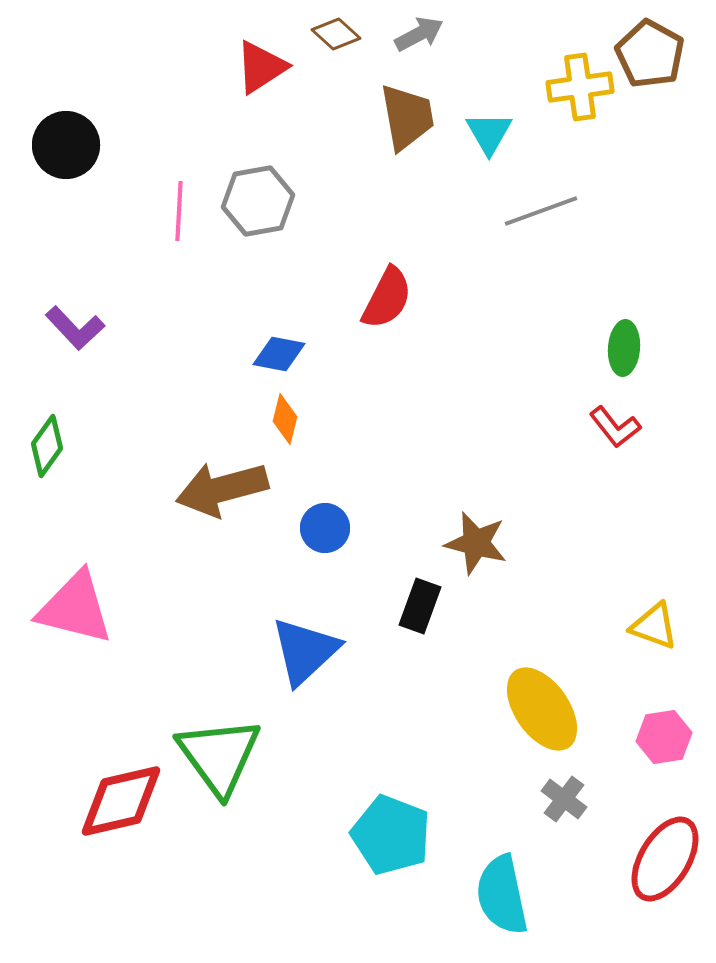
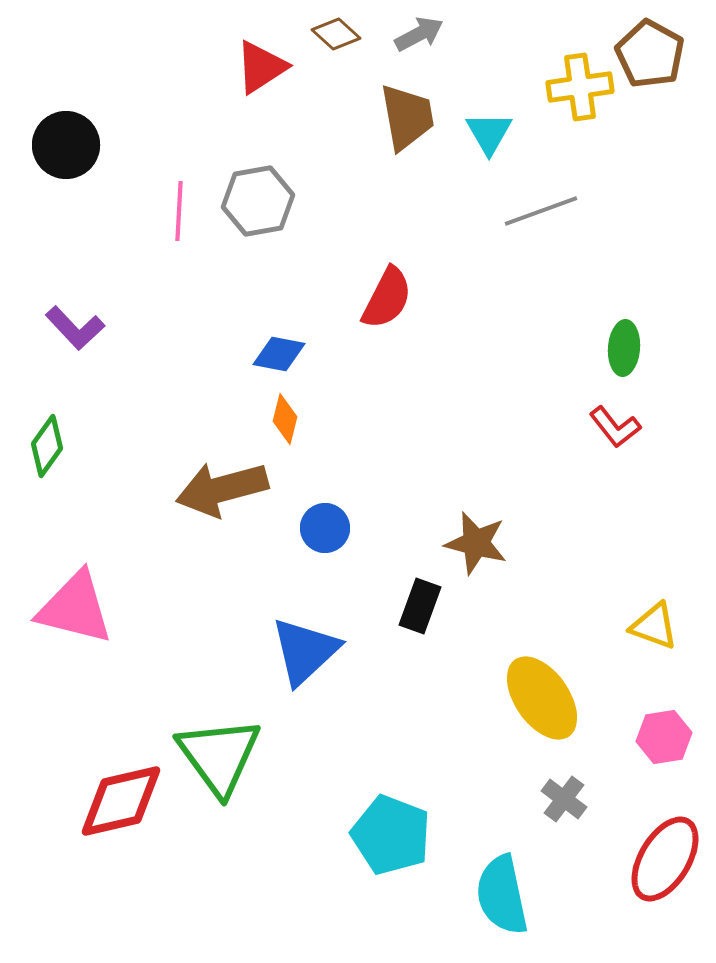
yellow ellipse: moved 11 px up
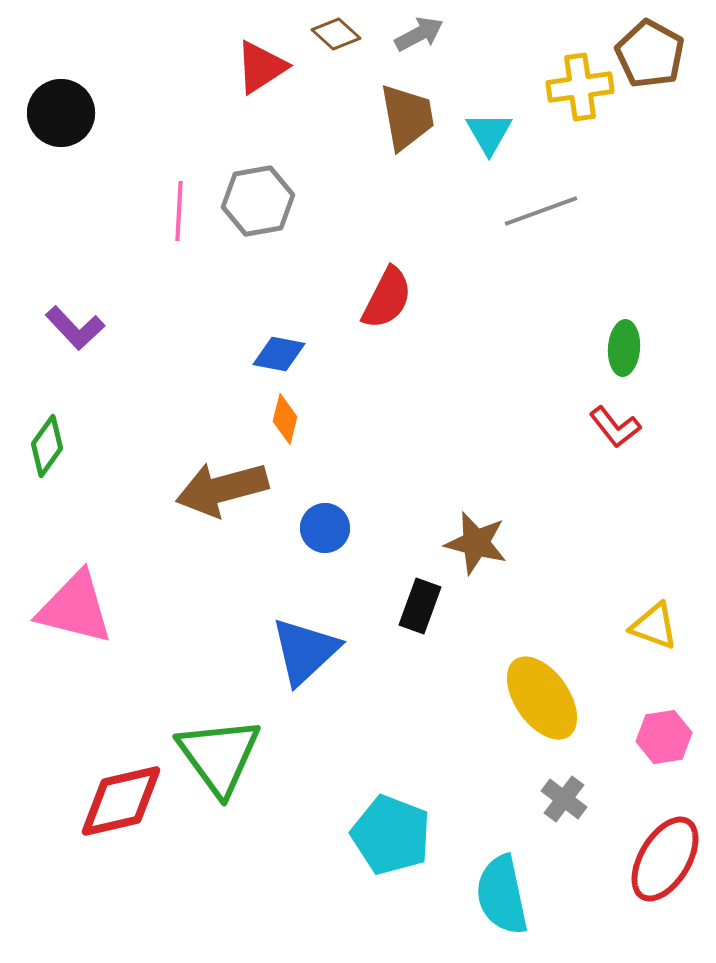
black circle: moved 5 px left, 32 px up
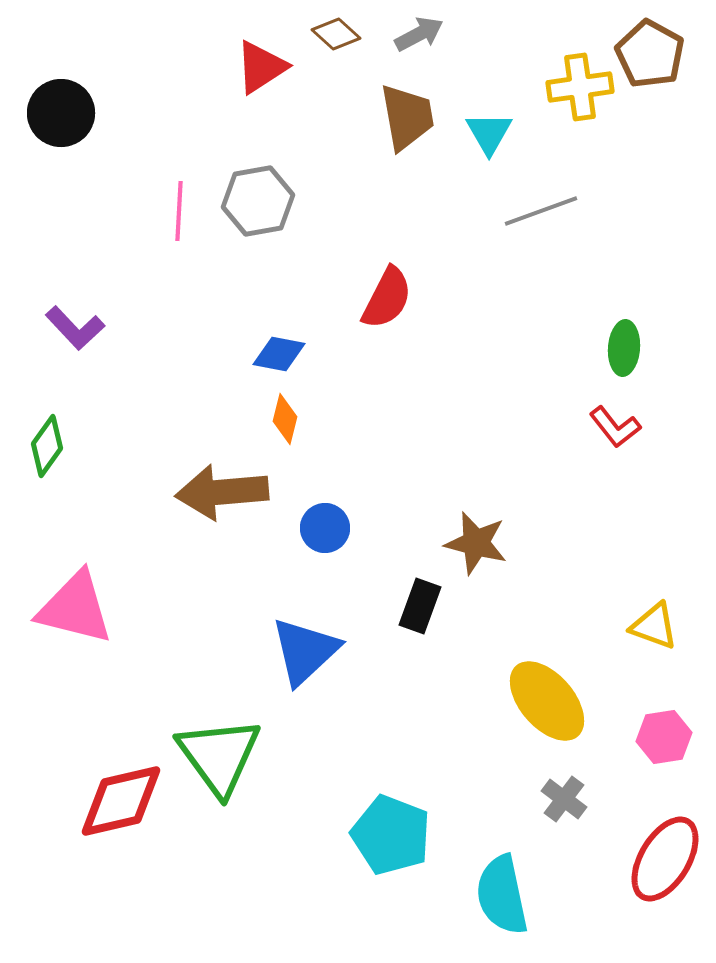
brown arrow: moved 3 px down; rotated 10 degrees clockwise
yellow ellipse: moved 5 px right, 3 px down; rotated 6 degrees counterclockwise
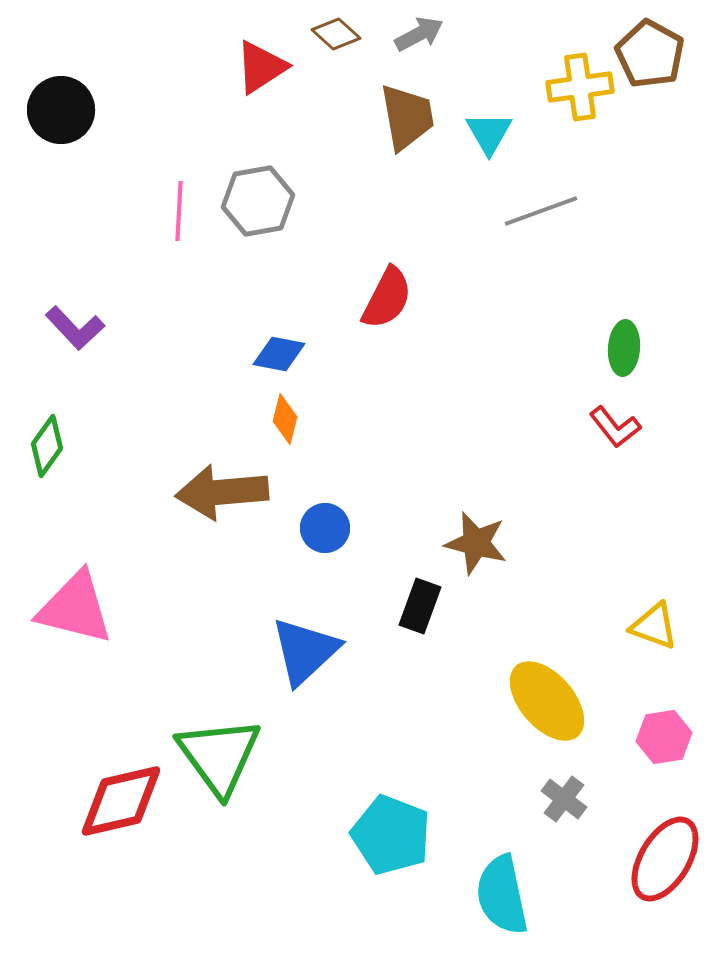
black circle: moved 3 px up
